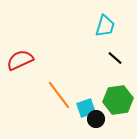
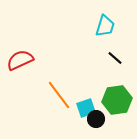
green hexagon: moved 1 px left
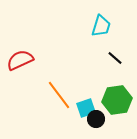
cyan trapezoid: moved 4 px left
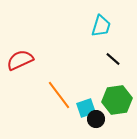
black line: moved 2 px left, 1 px down
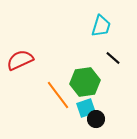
black line: moved 1 px up
orange line: moved 1 px left
green hexagon: moved 32 px left, 18 px up
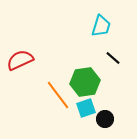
black circle: moved 9 px right
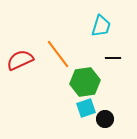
black line: rotated 42 degrees counterclockwise
orange line: moved 41 px up
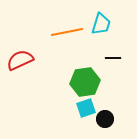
cyan trapezoid: moved 2 px up
orange line: moved 9 px right, 22 px up; rotated 64 degrees counterclockwise
